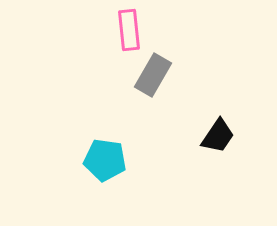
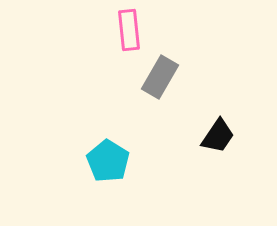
gray rectangle: moved 7 px right, 2 px down
cyan pentagon: moved 3 px right, 1 px down; rotated 24 degrees clockwise
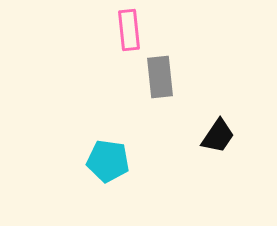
gray rectangle: rotated 36 degrees counterclockwise
cyan pentagon: rotated 24 degrees counterclockwise
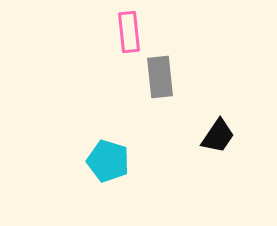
pink rectangle: moved 2 px down
cyan pentagon: rotated 9 degrees clockwise
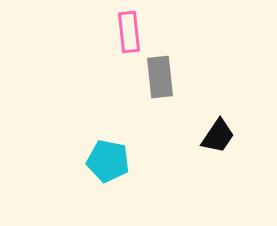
cyan pentagon: rotated 6 degrees counterclockwise
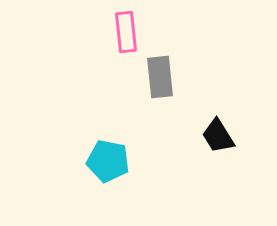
pink rectangle: moved 3 px left
black trapezoid: rotated 114 degrees clockwise
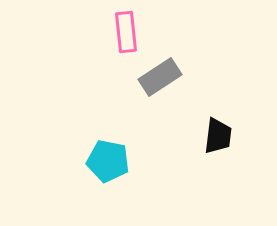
gray rectangle: rotated 63 degrees clockwise
black trapezoid: rotated 141 degrees counterclockwise
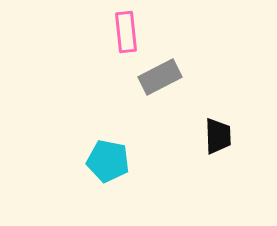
gray rectangle: rotated 6 degrees clockwise
black trapezoid: rotated 9 degrees counterclockwise
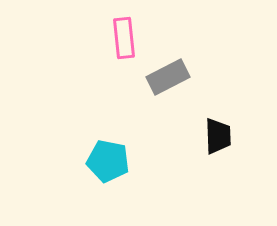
pink rectangle: moved 2 px left, 6 px down
gray rectangle: moved 8 px right
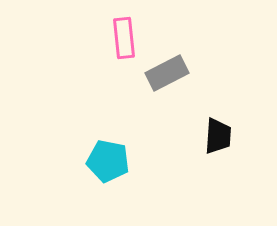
gray rectangle: moved 1 px left, 4 px up
black trapezoid: rotated 6 degrees clockwise
